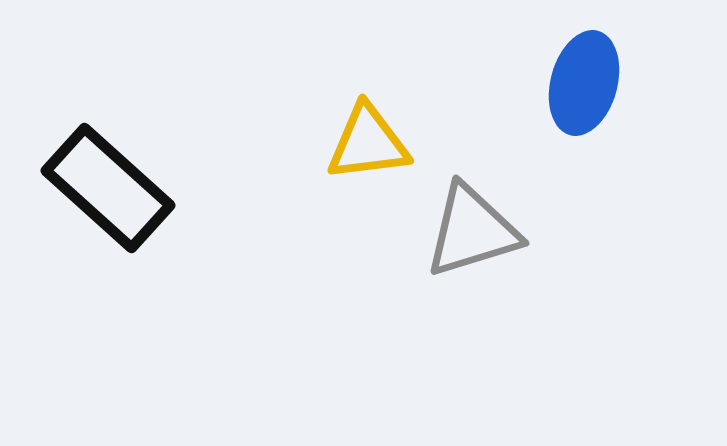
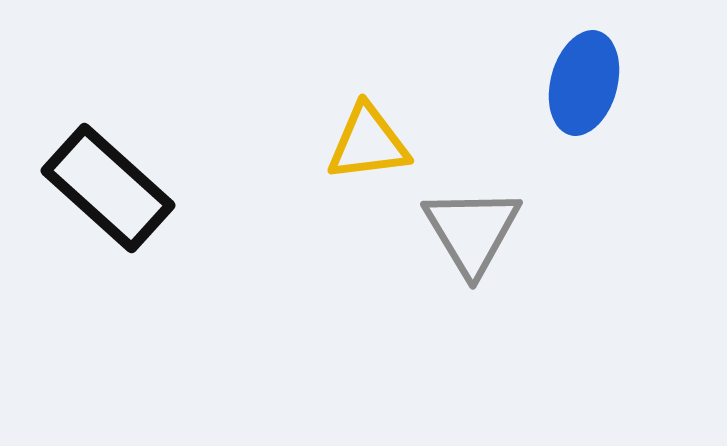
gray triangle: rotated 44 degrees counterclockwise
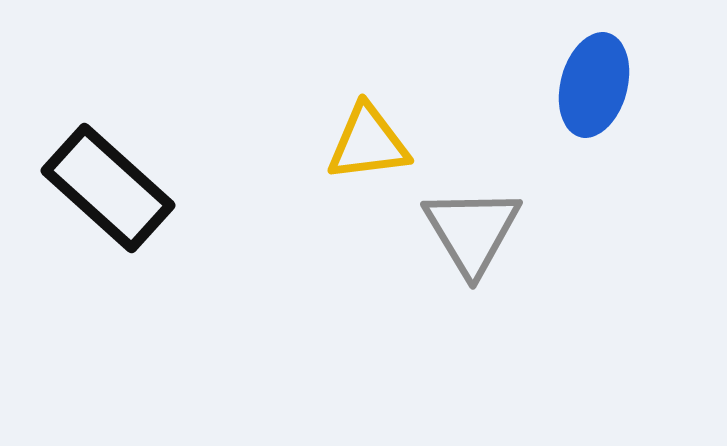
blue ellipse: moved 10 px right, 2 px down
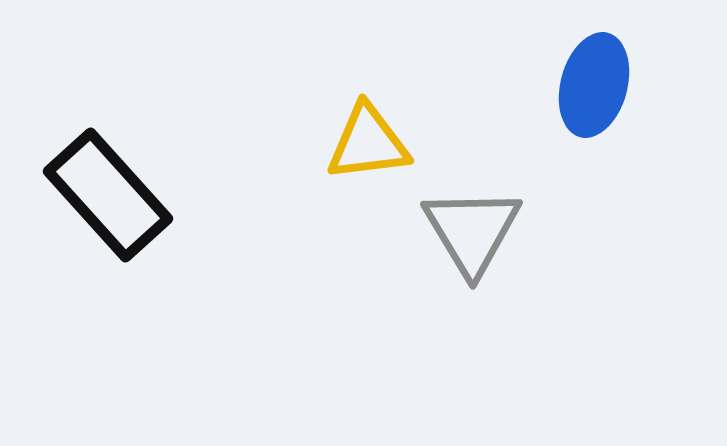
black rectangle: moved 7 px down; rotated 6 degrees clockwise
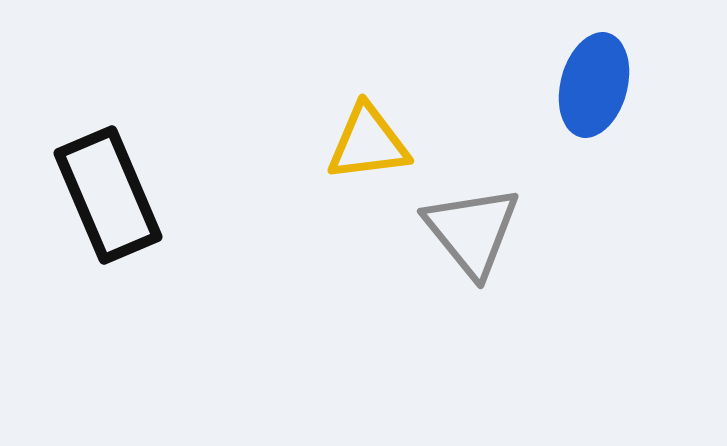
black rectangle: rotated 19 degrees clockwise
gray triangle: rotated 8 degrees counterclockwise
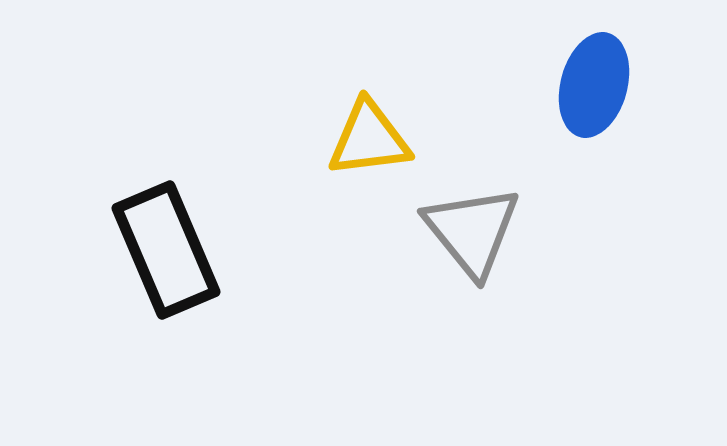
yellow triangle: moved 1 px right, 4 px up
black rectangle: moved 58 px right, 55 px down
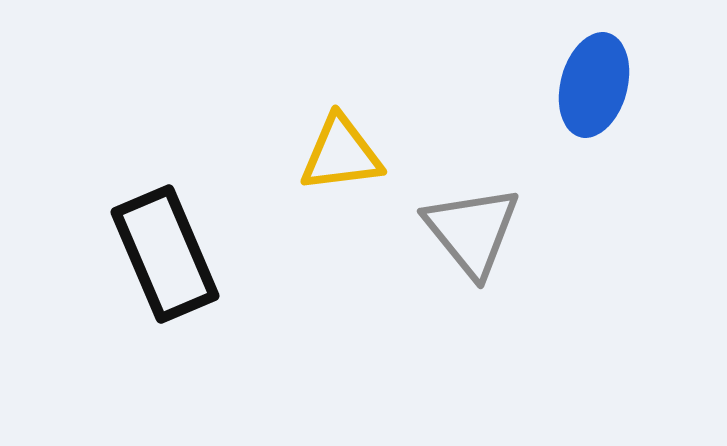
yellow triangle: moved 28 px left, 15 px down
black rectangle: moved 1 px left, 4 px down
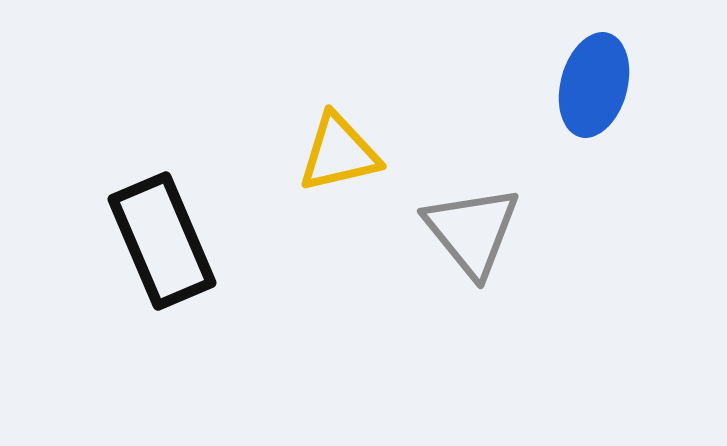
yellow triangle: moved 2 px left, 1 px up; rotated 6 degrees counterclockwise
black rectangle: moved 3 px left, 13 px up
